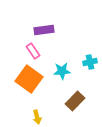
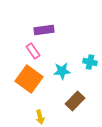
cyan cross: rotated 24 degrees clockwise
yellow arrow: moved 3 px right
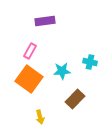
purple rectangle: moved 1 px right, 9 px up
pink rectangle: moved 3 px left; rotated 63 degrees clockwise
brown rectangle: moved 2 px up
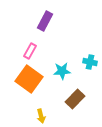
purple rectangle: rotated 54 degrees counterclockwise
yellow arrow: moved 1 px right, 1 px up
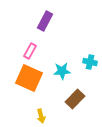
orange square: moved 1 px up; rotated 12 degrees counterclockwise
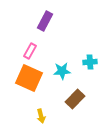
cyan cross: rotated 16 degrees counterclockwise
